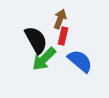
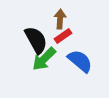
brown arrow: rotated 18 degrees counterclockwise
red rectangle: rotated 42 degrees clockwise
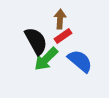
black semicircle: moved 1 px down
green arrow: moved 2 px right
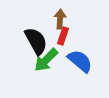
red rectangle: rotated 36 degrees counterclockwise
green arrow: moved 1 px down
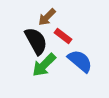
brown arrow: moved 13 px left, 2 px up; rotated 138 degrees counterclockwise
red rectangle: rotated 72 degrees counterclockwise
green arrow: moved 2 px left, 5 px down
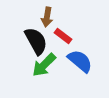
brown arrow: rotated 36 degrees counterclockwise
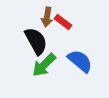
red rectangle: moved 14 px up
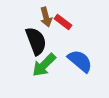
brown arrow: moved 1 px left; rotated 24 degrees counterclockwise
black semicircle: rotated 8 degrees clockwise
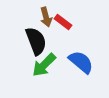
blue semicircle: moved 1 px right, 1 px down
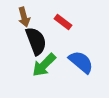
brown arrow: moved 22 px left
